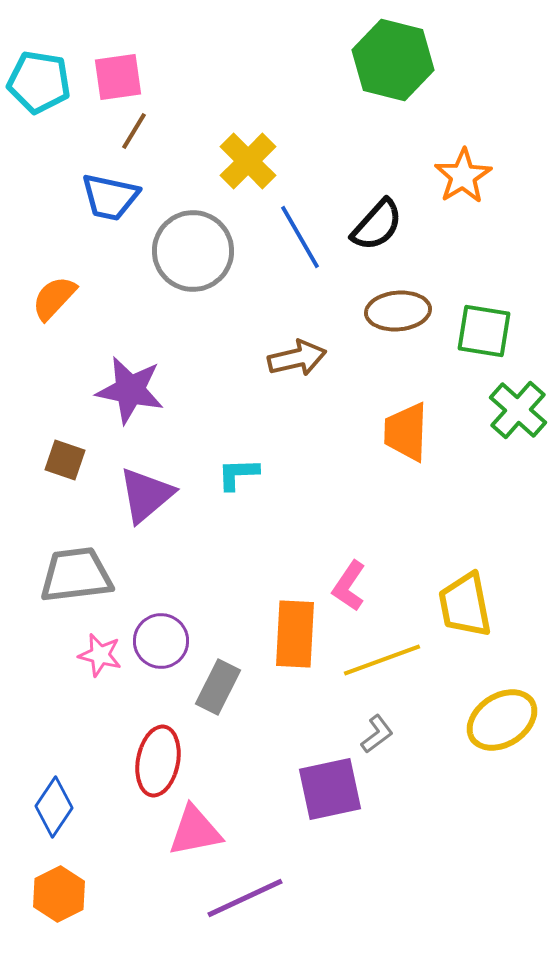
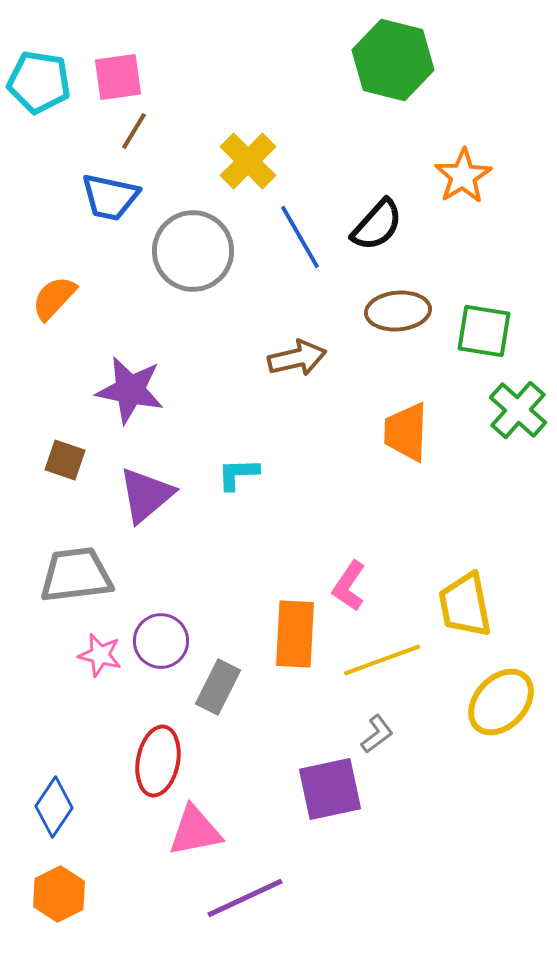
yellow ellipse: moved 1 px left, 18 px up; rotated 14 degrees counterclockwise
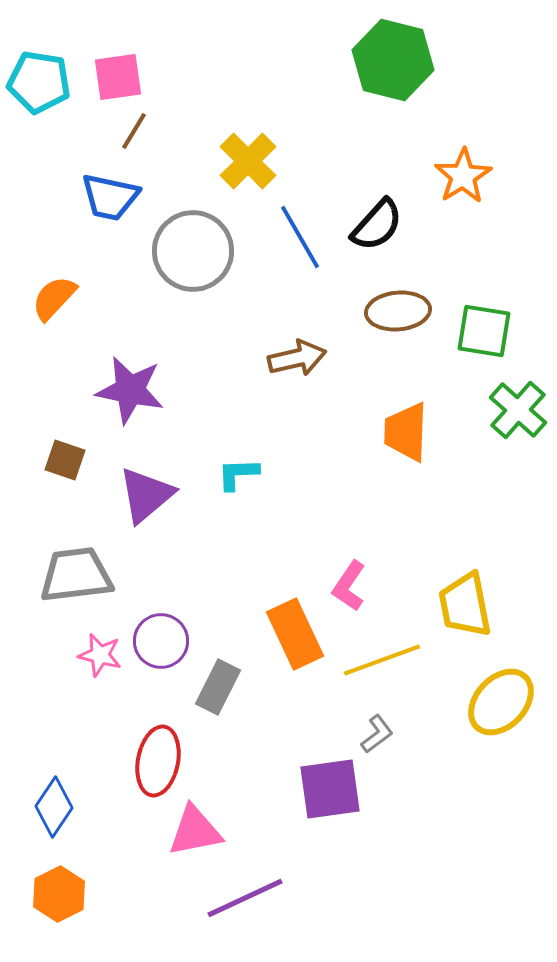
orange rectangle: rotated 28 degrees counterclockwise
purple square: rotated 4 degrees clockwise
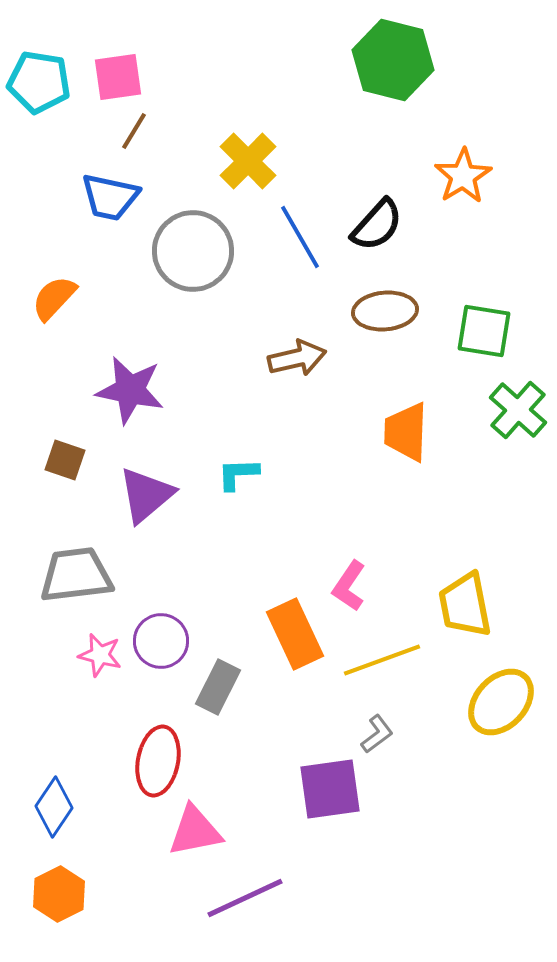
brown ellipse: moved 13 px left
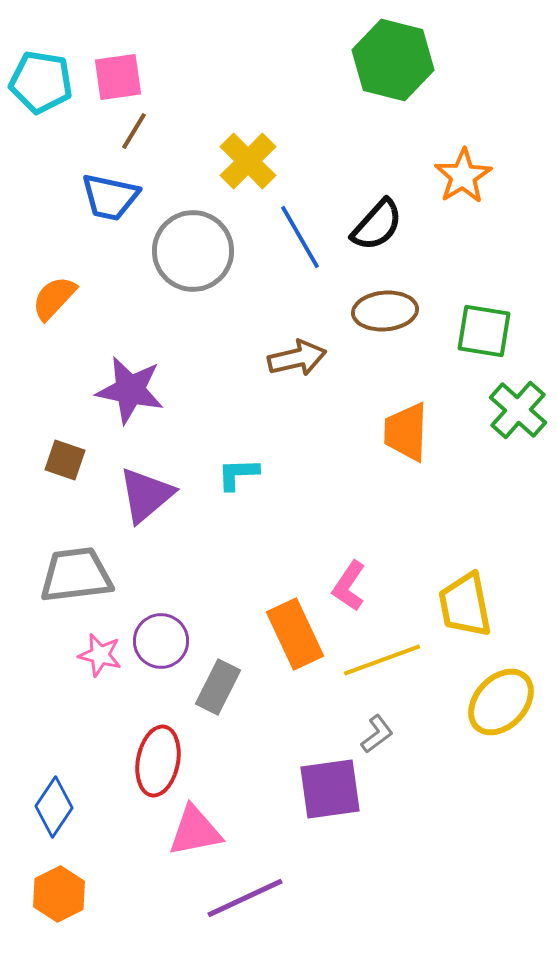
cyan pentagon: moved 2 px right
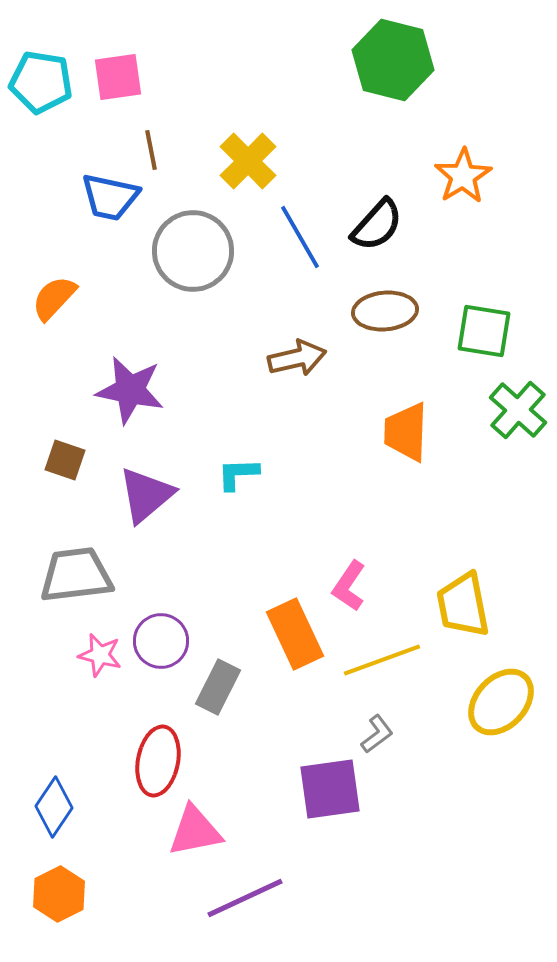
brown line: moved 17 px right, 19 px down; rotated 42 degrees counterclockwise
yellow trapezoid: moved 2 px left
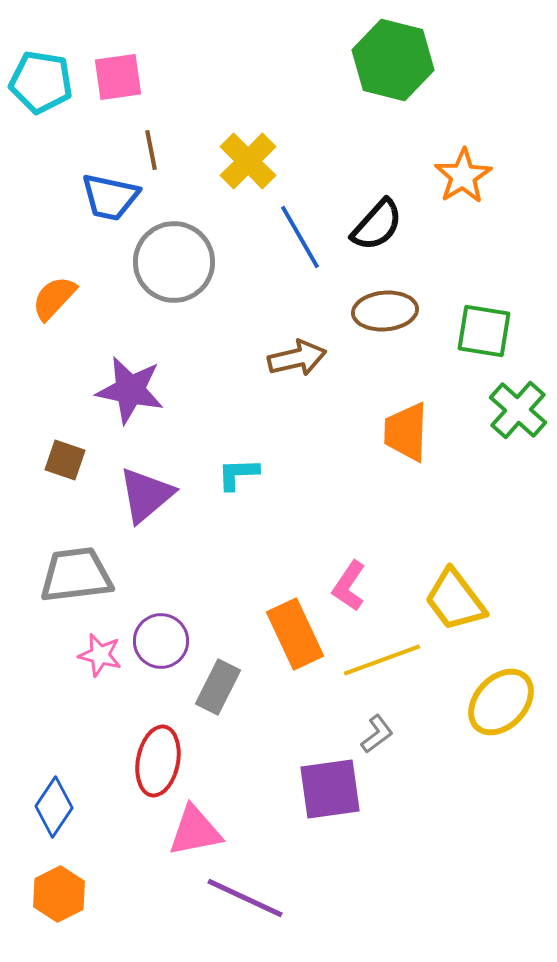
gray circle: moved 19 px left, 11 px down
yellow trapezoid: moved 8 px left, 5 px up; rotated 26 degrees counterclockwise
purple line: rotated 50 degrees clockwise
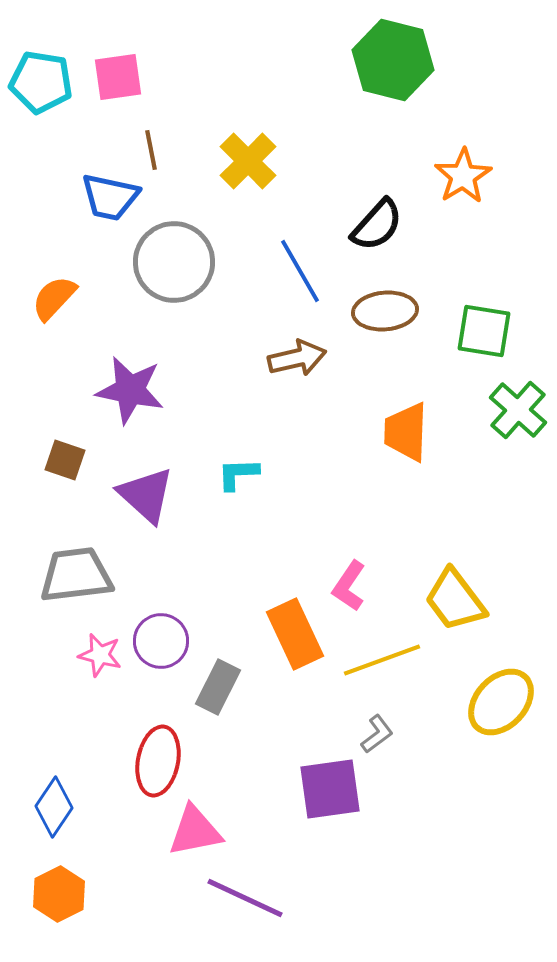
blue line: moved 34 px down
purple triangle: rotated 38 degrees counterclockwise
